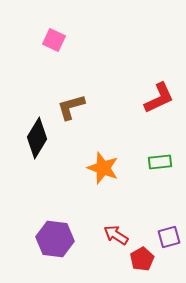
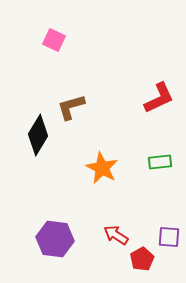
black diamond: moved 1 px right, 3 px up
orange star: moved 1 px left; rotated 8 degrees clockwise
purple square: rotated 20 degrees clockwise
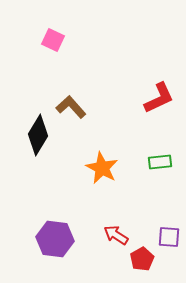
pink square: moved 1 px left
brown L-shape: rotated 64 degrees clockwise
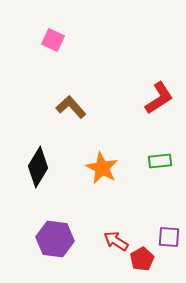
red L-shape: rotated 8 degrees counterclockwise
black diamond: moved 32 px down
green rectangle: moved 1 px up
red arrow: moved 6 px down
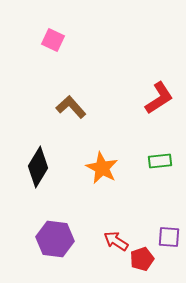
red pentagon: rotated 10 degrees clockwise
